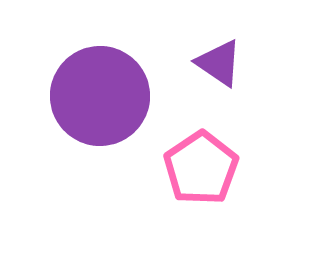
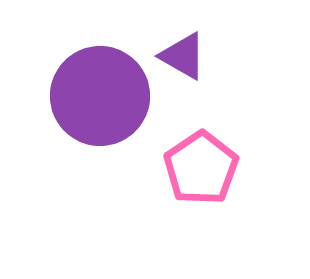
purple triangle: moved 36 px left, 7 px up; rotated 4 degrees counterclockwise
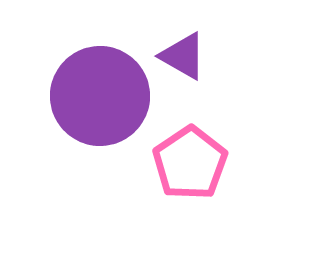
pink pentagon: moved 11 px left, 5 px up
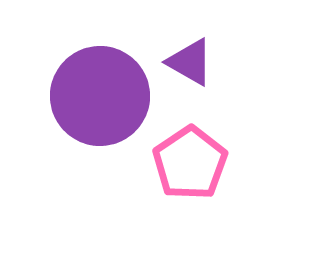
purple triangle: moved 7 px right, 6 px down
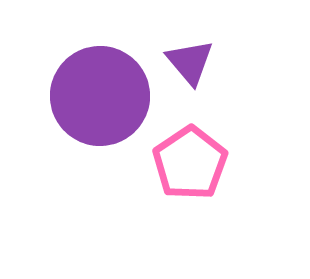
purple triangle: rotated 20 degrees clockwise
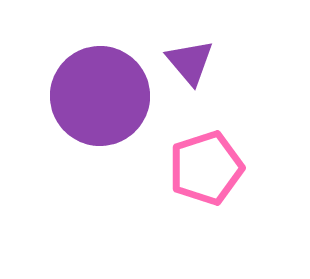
pink pentagon: moved 16 px right, 5 px down; rotated 16 degrees clockwise
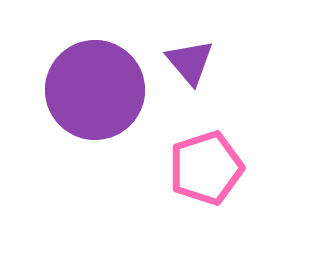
purple circle: moved 5 px left, 6 px up
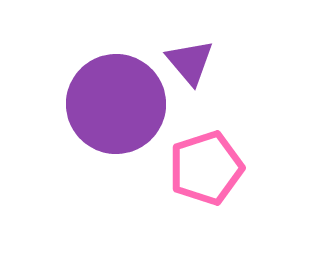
purple circle: moved 21 px right, 14 px down
